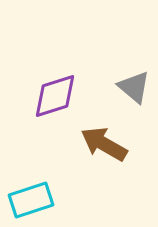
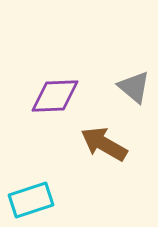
purple diamond: rotated 15 degrees clockwise
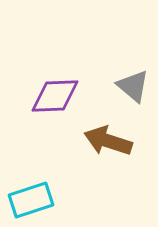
gray triangle: moved 1 px left, 1 px up
brown arrow: moved 4 px right, 3 px up; rotated 12 degrees counterclockwise
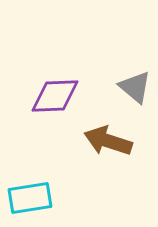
gray triangle: moved 2 px right, 1 px down
cyan rectangle: moved 1 px left, 2 px up; rotated 9 degrees clockwise
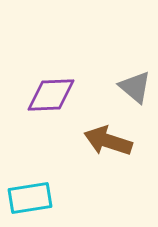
purple diamond: moved 4 px left, 1 px up
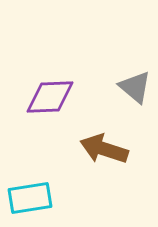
purple diamond: moved 1 px left, 2 px down
brown arrow: moved 4 px left, 8 px down
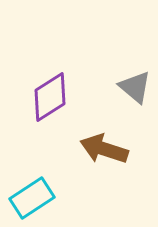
purple diamond: rotated 30 degrees counterclockwise
cyan rectangle: moved 2 px right; rotated 24 degrees counterclockwise
